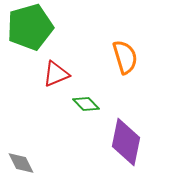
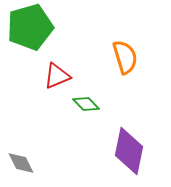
red triangle: moved 1 px right, 2 px down
purple diamond: moved 3 px right, 9 px down
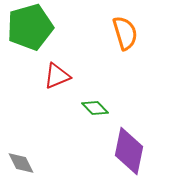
orange semicircle: moved 24 px up
green diamond: moved 9 px right, 4 px down
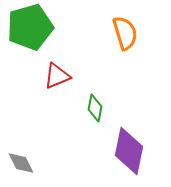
green diamond: rotated 56 degrees clockwise
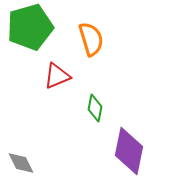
orange semicircle: moved 34 px left, 6 px down
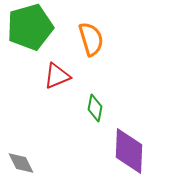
purple diamond: rotated 9 degrees counterclockwise
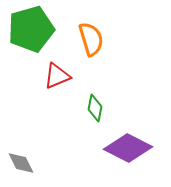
green pentagon: moved 1 px right, 2 px down
purple diamond: moved 1 px left, 3 px up; rotated 66 degrees counterclockwise
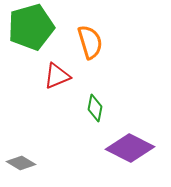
green pentagon: moved 2 px up
orange semicircle: moved 1 px left, 3 px down
purple diamond: moved 2 px right
gray diamond: rotated 32 degrees counterclockwise
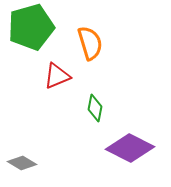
orange semicircle: moved 1 px down
gray diamond: moved 1 px right
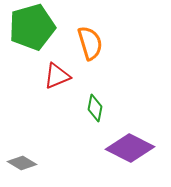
green pentagon: moved 1 px right
